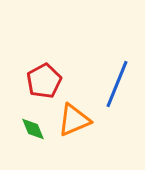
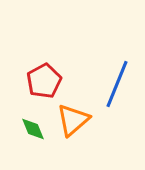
orange triangle: moved 1 px left; rotated 18 degrees counterclockwise
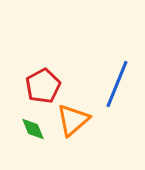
red pentagon: moved 1 px left, 5 px down
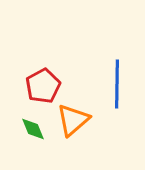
blue line: rotated 21 degrees counterclockwise
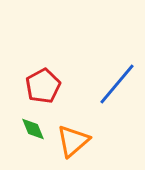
blue line: rotated 39 degrees clockwise
orange triangle: moved 21 px down
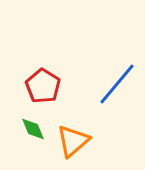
red pentagon: rotated 12 degrees counterclockwise
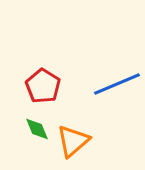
blue line: rotated 27 degrees clockwise
green diamond: moved 4 px right
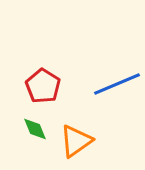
green diamond: moved 2 px left
orange triangle: moved 3 px right; rotated 6 degrees clockwise
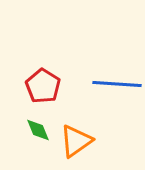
blue line: rotated 27 degrees clockwise
green diamond: moved 3 px right, 1 px down
